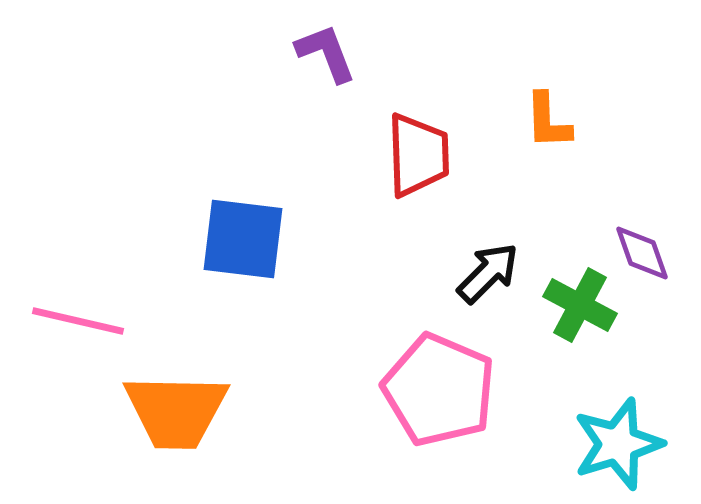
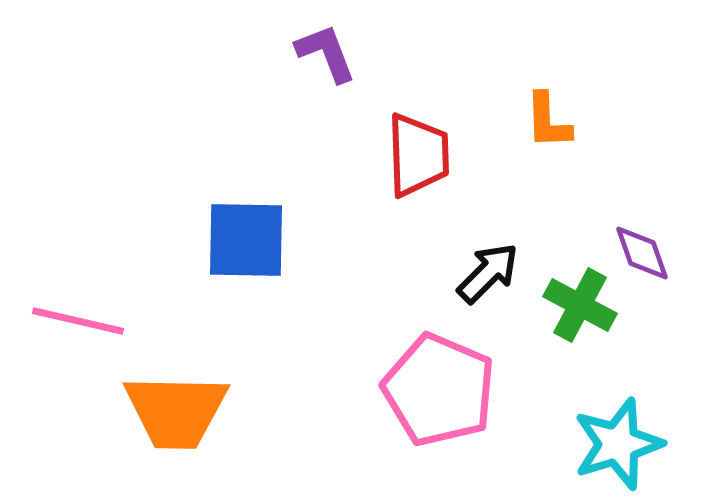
blue square: moved 3 px right, 1 px down; rotated 6 degrees counterclockwise
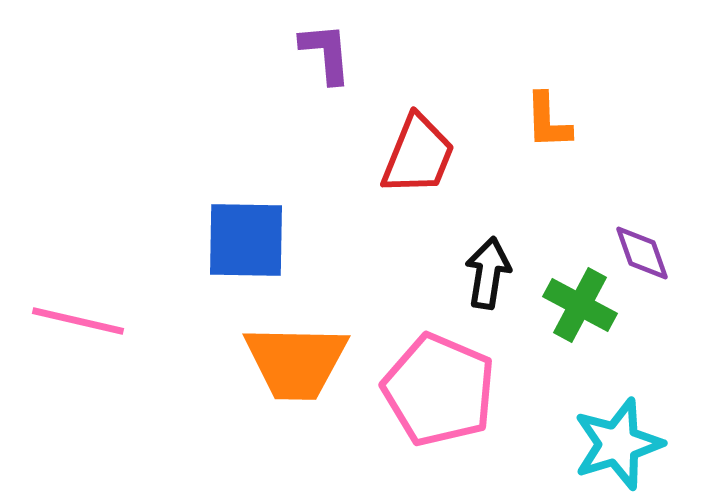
purple L-shape: rotated 16 degrees clockwise
red trapezoid: rotated 24 degrees clockwise
black arrow: rotated 36 degrees counterclockwise
orange trapezoid: moved 120 px right, 49 px up
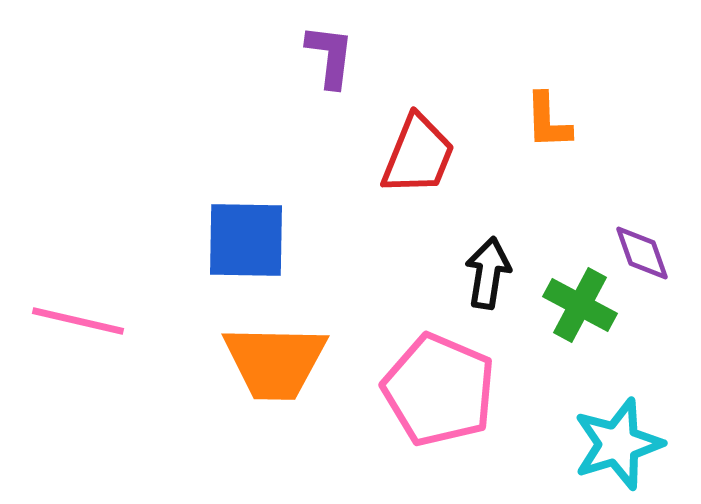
purple L-shape: moved 4 px right, 3 px down; rotated 12 degrees clockwise
orange trapezoid: moved 21 px left
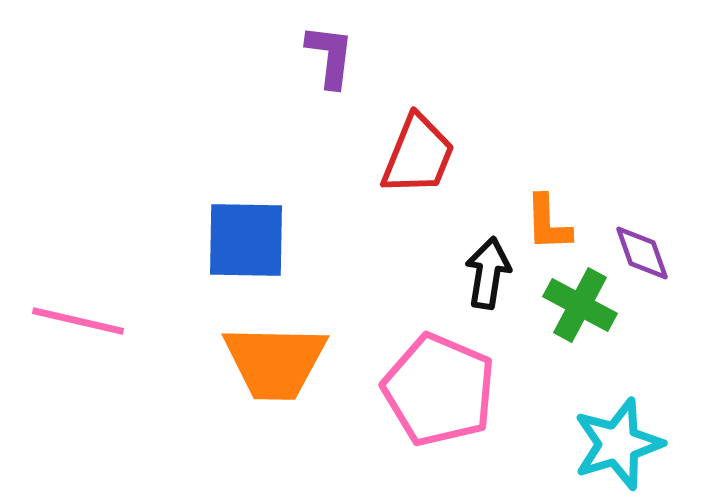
orange L-shape: moved 102 px down
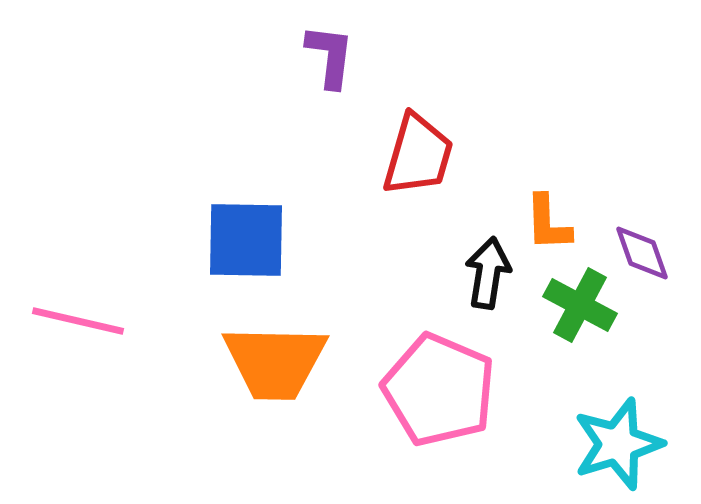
red trapezoid: rotated 6 degrees counterclockwise
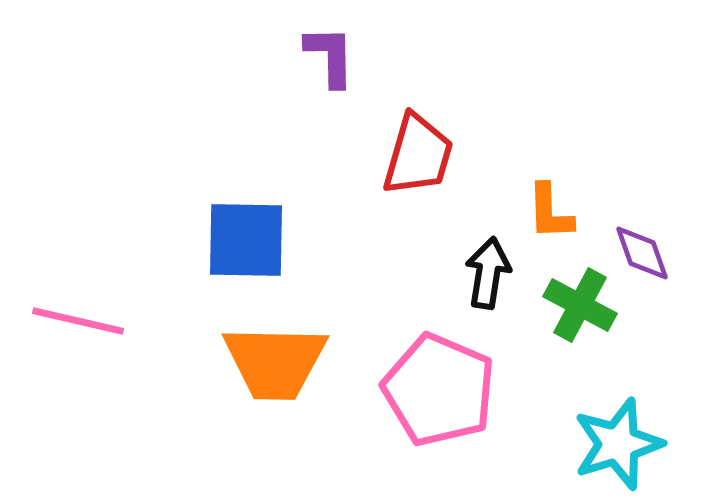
purple L-shape: rotated 8 degrees counterclockwise
orange L-shape: moved 2 px right, 11 px up
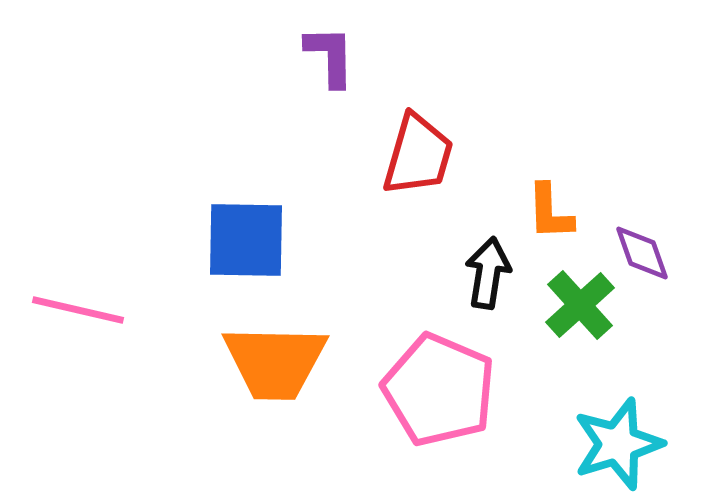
green cross: rotated 20 degrees clockwise
pink line: moved 11 px up
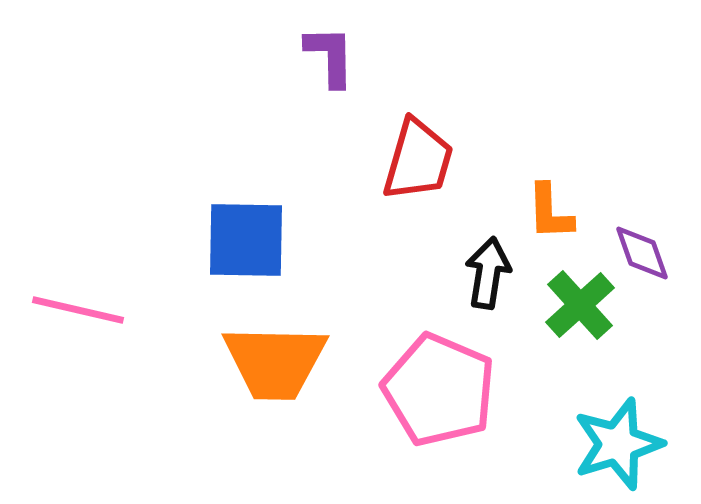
red trapezoid: moved 5 px down
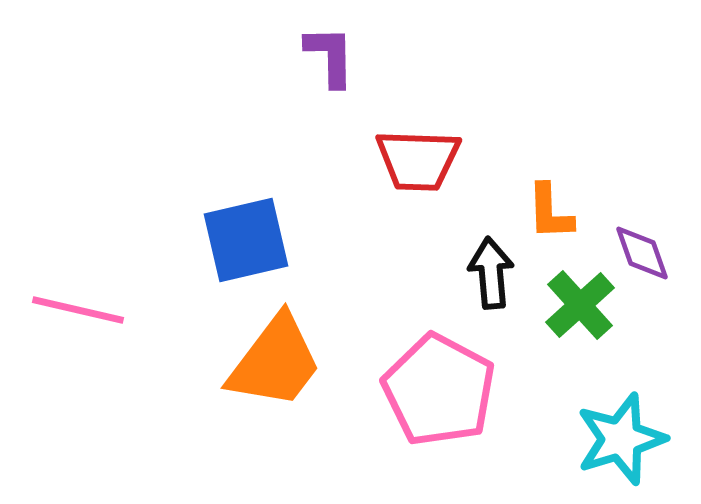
red trapezoid: rotated 76 degrees clockwise
blue square: rotated 14 degrees counterclockwise
black arrow: moved 3 px right; rotated 14 degrees counterclockwise
orange trapezoid: rotated 54 degrees counterclockwise
pink pentagon: rotated 5 degrees clockwise
cyan star: moved 3 px right, 5 px up
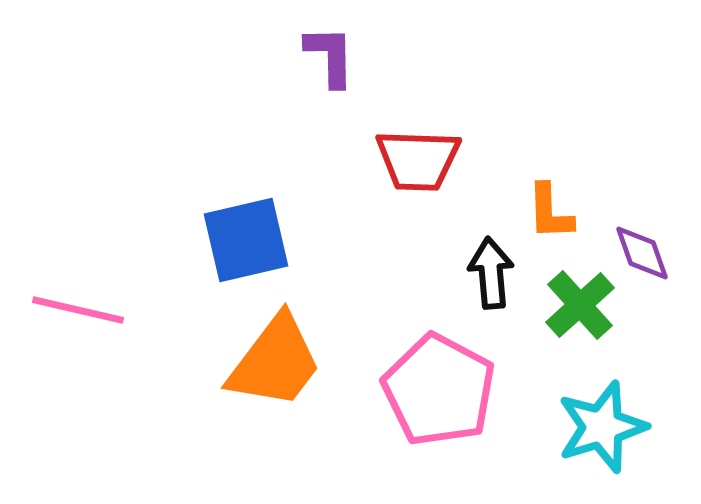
cyan star: moved 19 px left, 12 px up
